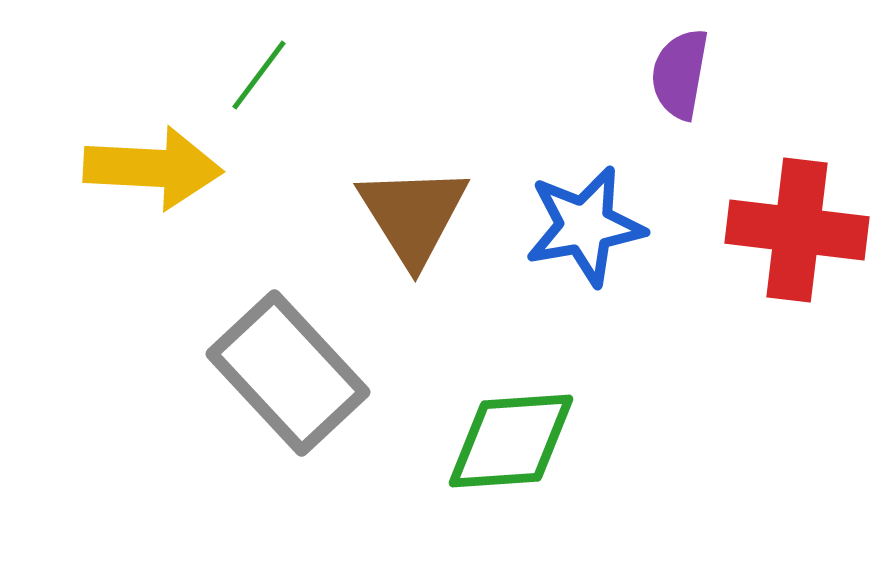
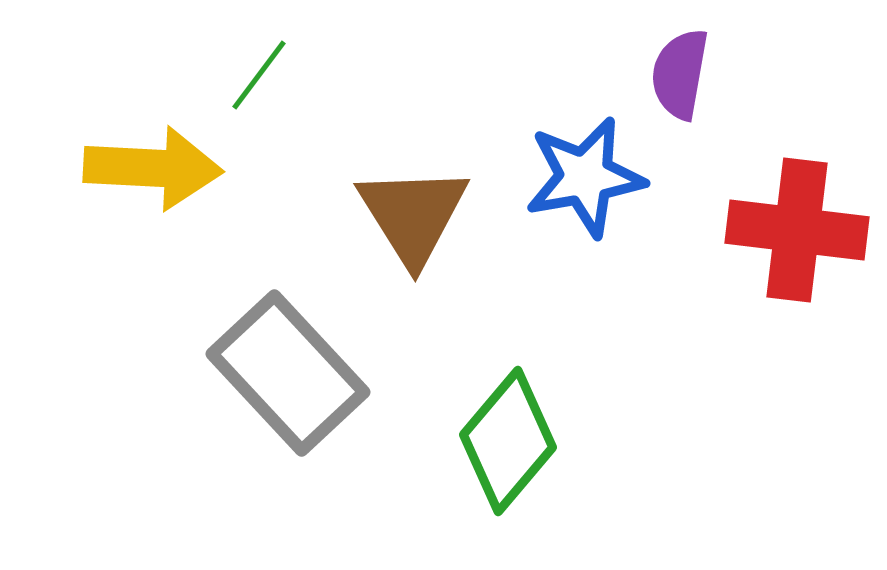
blue star: moved 49 px up
green diamond: moved 3 px left; rotated 46 degrees counterclockwise
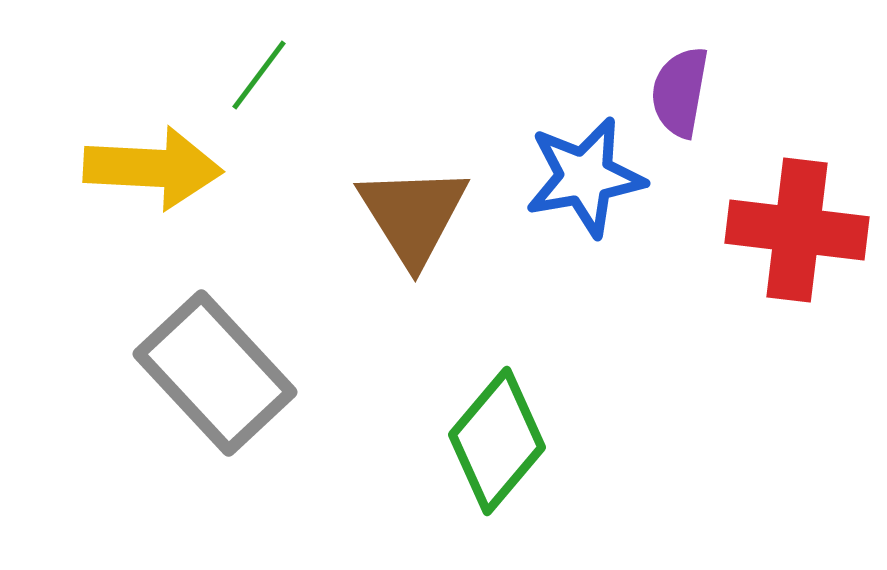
purple semicircle: moved 18 px down
gray rectangle: moved 73 px left
green diamond: moved 11 px left
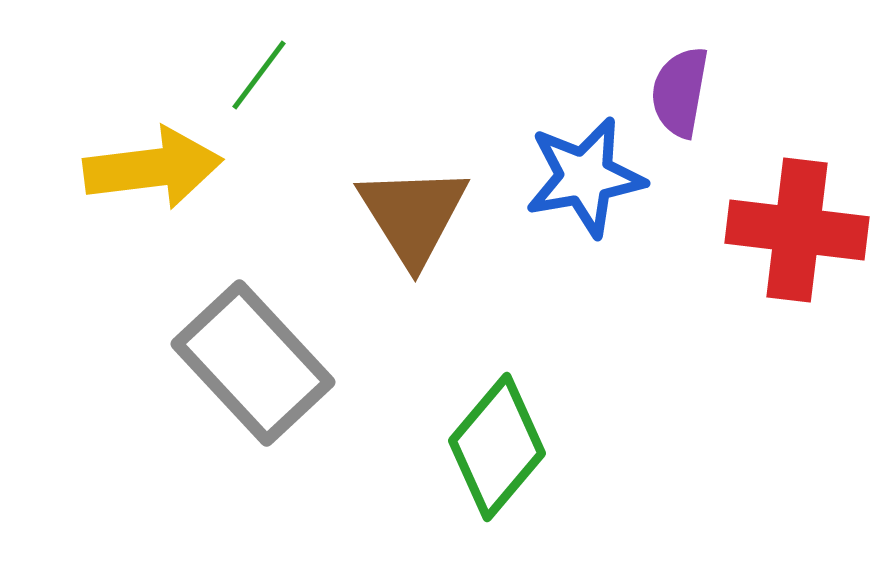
yellow arrow: rotated 10 degrees counterclockwise
gray rectangle: moved 38 px right, 10 px up
green diamond: moved 6 px down
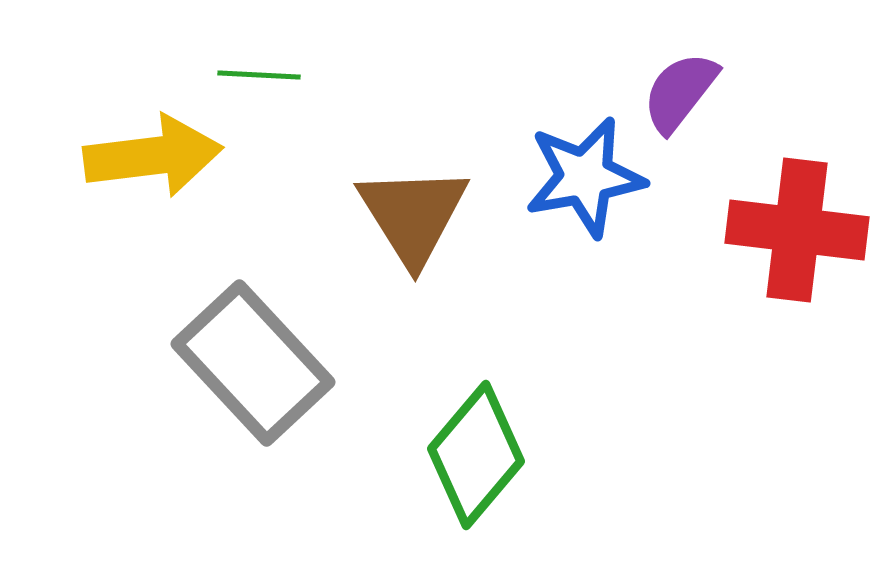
green line: rotated 56 degrees clockwise
purple semicircle: rotated 28 degrees clockwise
yellow arrow: moved 12 px up
green diamond: moved 21 px left, 8 px down
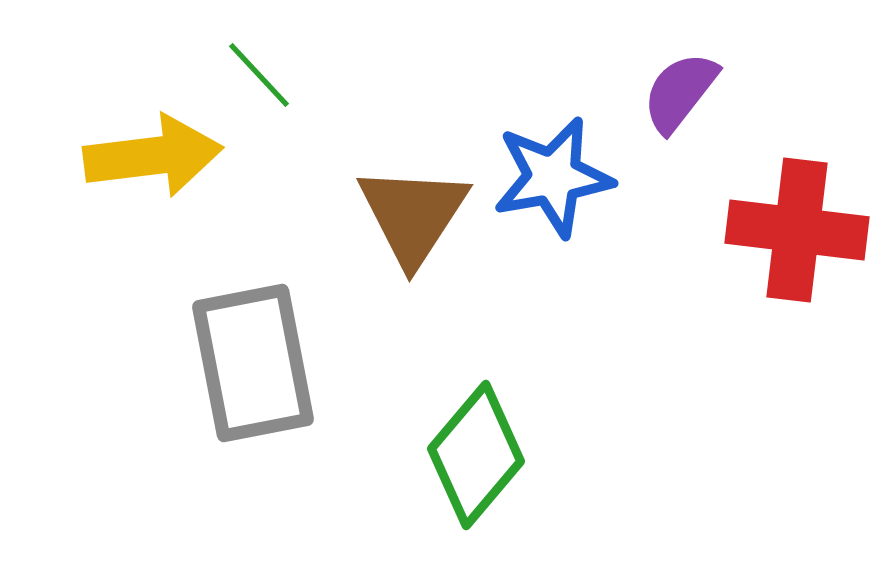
green line: rotated 44 degrees clockwise
blue star: moved 32 px left
brown triangle: rotated 5 degrees clockwise
gray rectangle: rotated 32 degrees clockwise
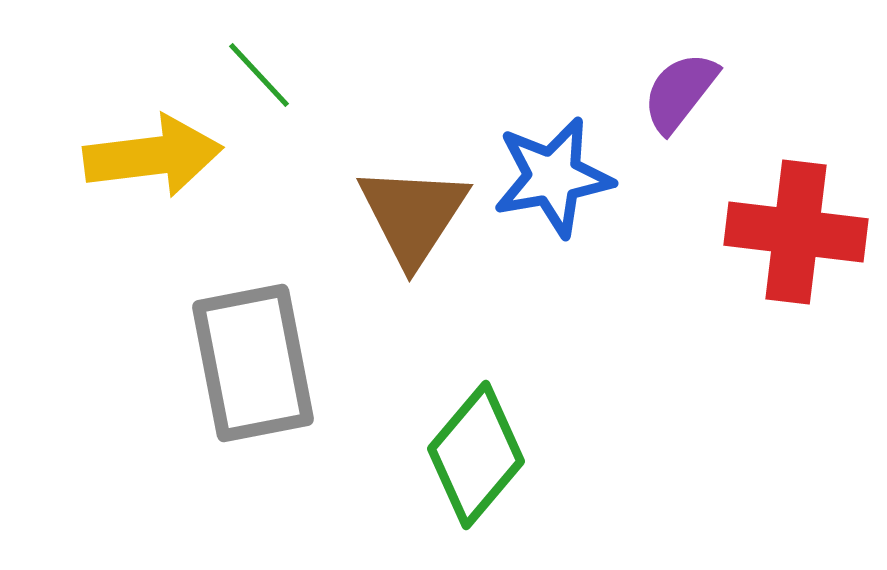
red cross: moved 1 px left, 2 px down
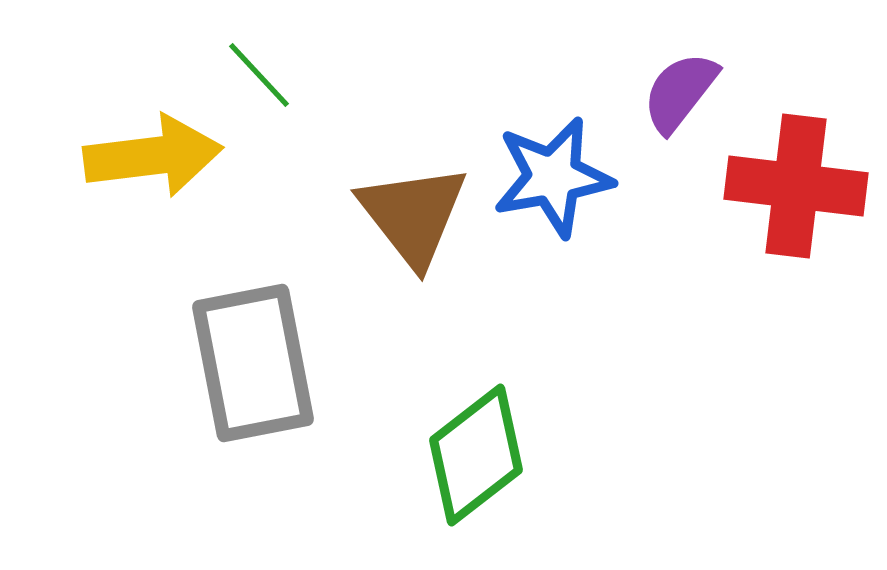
brown triangle: rotated 11 degrees counterclockwise
red cross: moved 46 px up
green diamond: rotated 12 degrees clockwise
